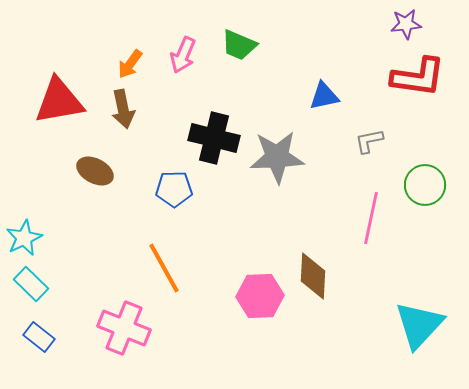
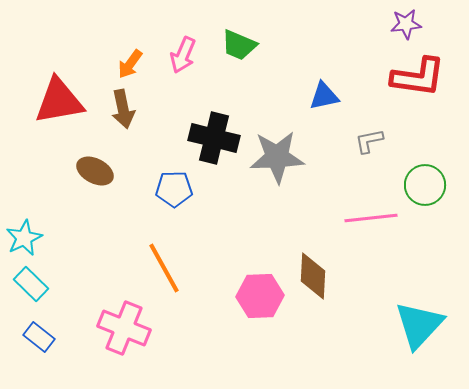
pink line: rotated 72 degrees clockwise
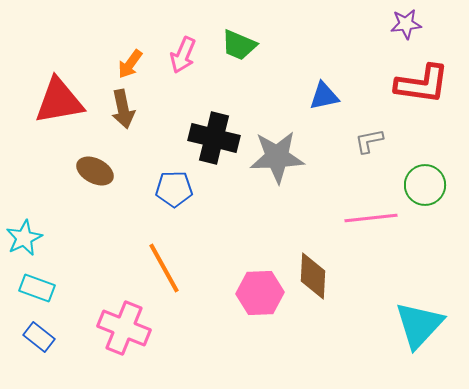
red L-shape: moved 4 px right, 7 px down
cyan rectangle: moved 6 px right, 4 px down; rotated 24 degrees counterclockwise
pink hexagon: moved 3 px up
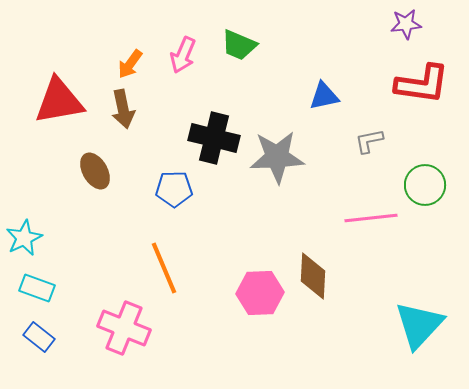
brown ellipse: rotated 33 degrees clockwise
orange line: rotated 6 degrees clockwise
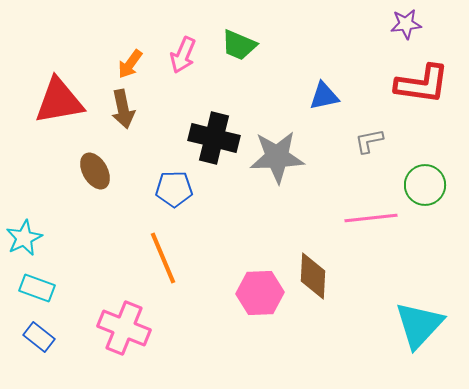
orange line: moved 1 px left, 10 px up
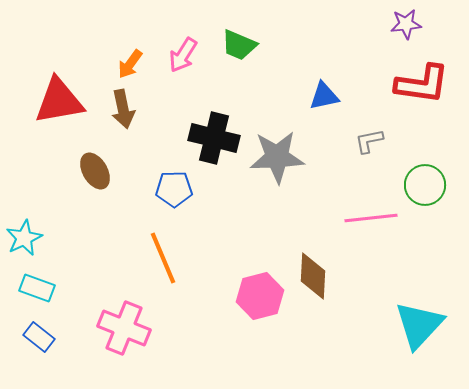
pink arrow: rotated 9 degrees clockwise
pink hexagon: moved 3 px down; rotated 12 degrees counterclockwise
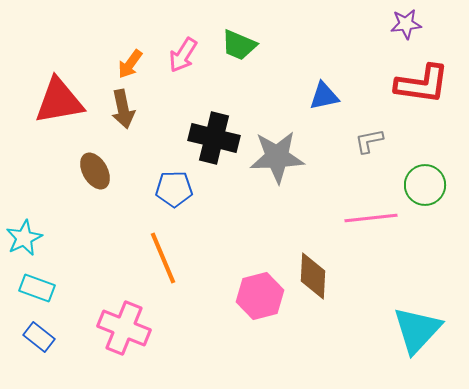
cyan triangle: moved 2 px left, 5 px down
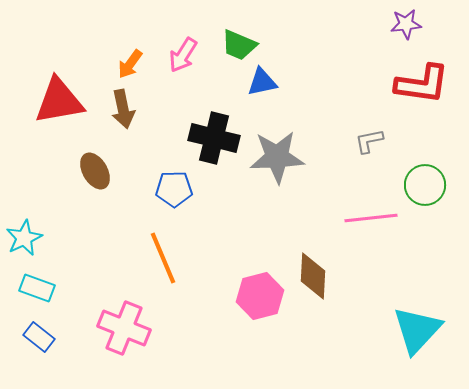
blue triangle: moved 62 px left, 14 px up
